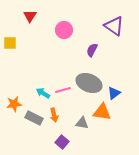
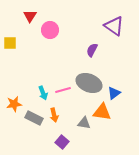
pink circle: moved 14 px left
cyan arrow: rotated 144 degrees counterclockwise
gray triangle: moved 2 px right
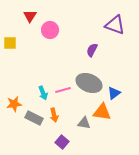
purple triangle: moved 1 px right, 1 px up; rotated 15 degrees counterclockwise
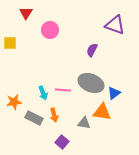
red triangle: moved 4 px left, 3 px up
gray ellipse: moved 2 px right
pink line: rotated 21 degrees clockwise
orange star: moved 2 px up
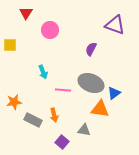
yellow square: moved 2 px down
purple semicircle: moved 1 px left, 1 px up
cyan arrow: moved 21 px up
orange triangle: moved 2 px left, 3 px up
gray rectangle: moved 1 px left, 2 px down
gray triangle: moved 7 px down
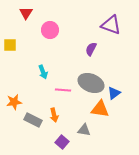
purple triangle: moved 4 px left
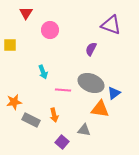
gray rectangle: moved 2 px left
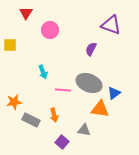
gray ellipse: moved 2 px left
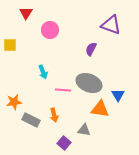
blue triangle: moved 4 px right, 2 px down; rotated 24 degrees counterclockwise
purple square: moved 2 px right, 1 px down
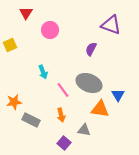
yellow square: rotated 24 degrees counterclockwise
pink line: rotated 49 degrees clockwise
orange arrow: moved 7 px right
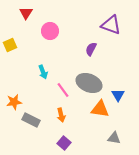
pink circle: moved 1 px down
gray triangle: moved 30 px right, 8 px down
